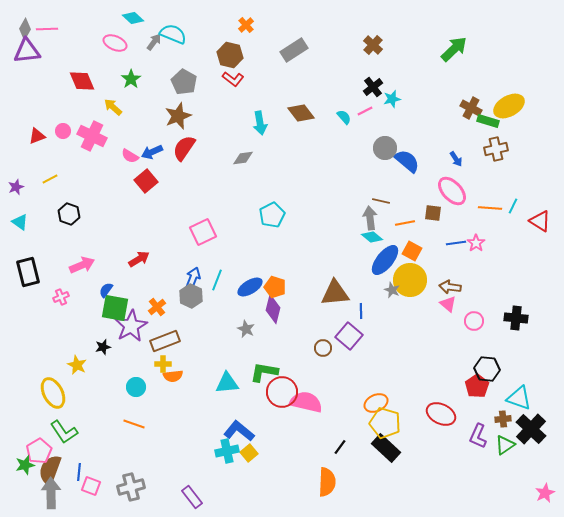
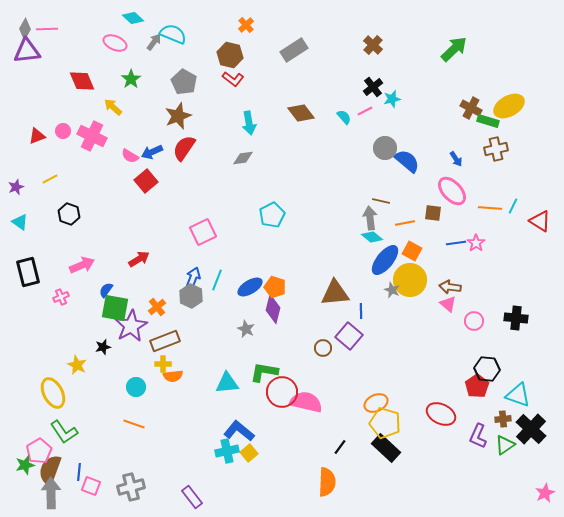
cyan arrow at (260, 123): moved 11 px left
cyan triangle at (519, 398): moved 1 px left, 3 px up
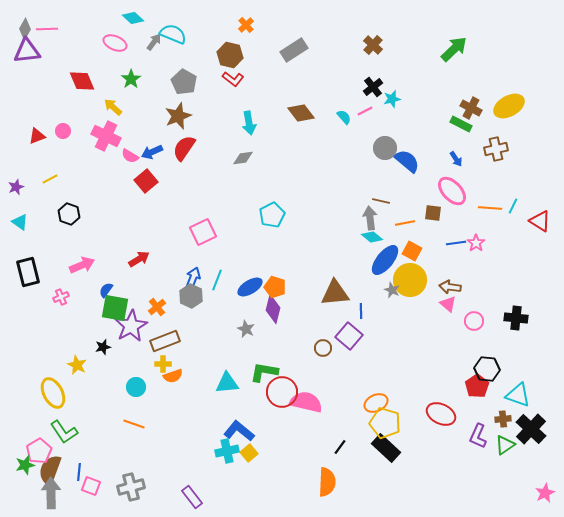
green rectangle at (488, 121): moved 27 px left, 3 px down; rotated 10 degrees clockwise
pink cross at (92, 136): moved 14 px right
orange semicircle at (173, 376): rotated 12 degrees counterclockwise
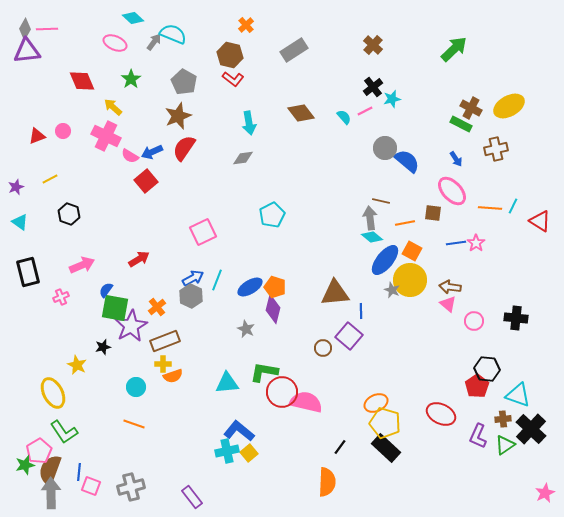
blue arrow at (193, 278): rotated 40 degrees clockwise
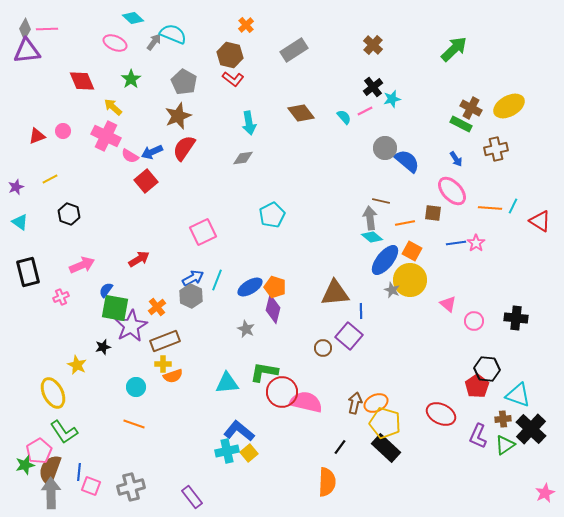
brown arrow at (450, 287): moved 95 px left, 116 px down; rotated 95 degrees clockwise
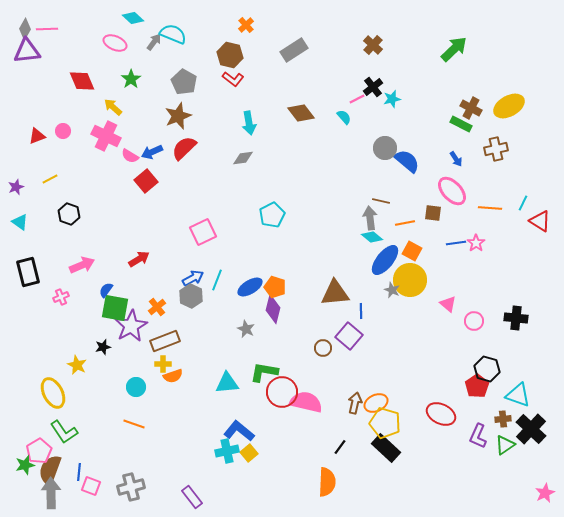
pink line at (365, 111): moved 8 px left, 12 px up
red semicircle at (184, 148): rotated 12 degrees clockwise
cyan line at (513, 206): moved 10 px right, 3 px up
black hexagon at (487, 369): rotated 10 degrees clockwise
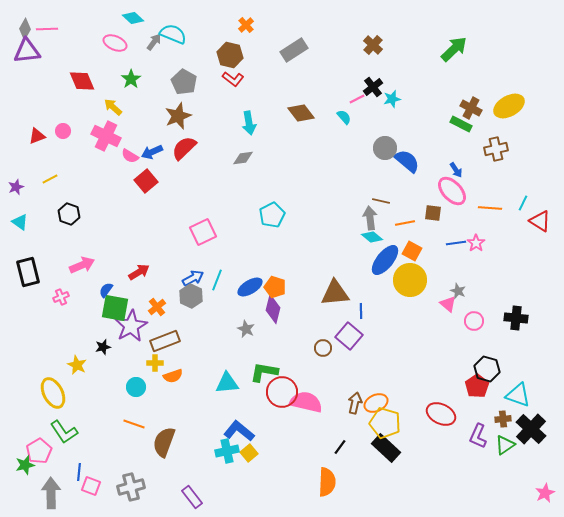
blue arrow at (456, 159): moved 11 px down
red arrow at (139, 259): moved 13 px down
gray star at (392, 290): moved 66 px right, 1 px down
yellow cross at (163, 364): moved 8 px left, 1 px up
brown semicircle at (50, 470): moved 114 px right, 28 px up
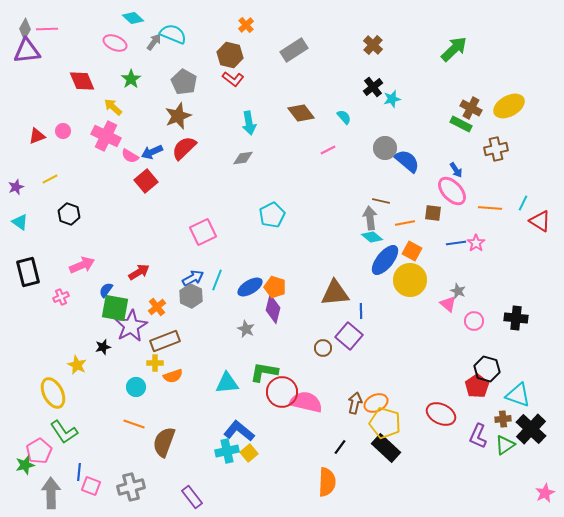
pink line at (357, 99): moved 29 px left, 51 px down
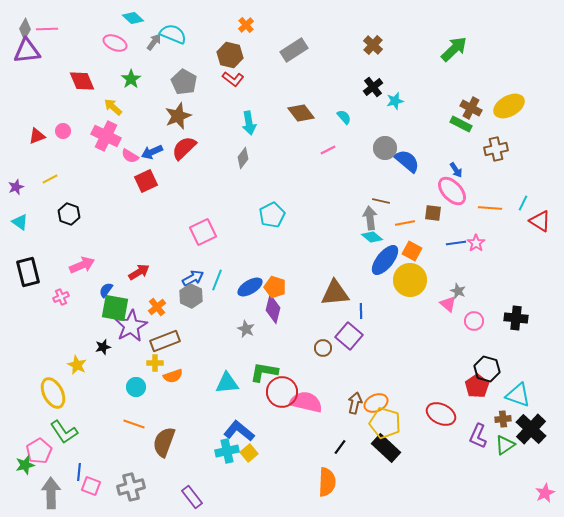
cyan star at (392, 99): moved 3 px right, 2 px down
gray diamond at (243, 158): rotated 45 degrees counterclockwise
red square at (146, 181): rotated 15 degrees clockwise
